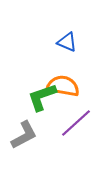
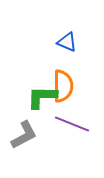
orange semicircle: rotated 80 degrees clockwise
green L-shape: rotated 20 degrees clockwise
purple line: moved 4 px left, 1 px down; rotated 64 degrees clockwise
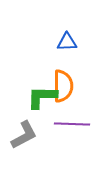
blue triangle: rotated 25 degrees counterclockwise
purple line: rotated 20 degrees counterclockwise
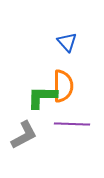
blue triangle: rotated 50 degrees clockwise
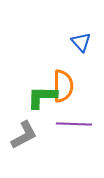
blue triangle: moved 14 px right
purple line: moved 2 px right
